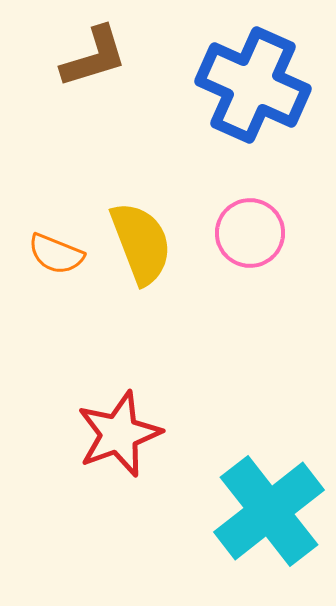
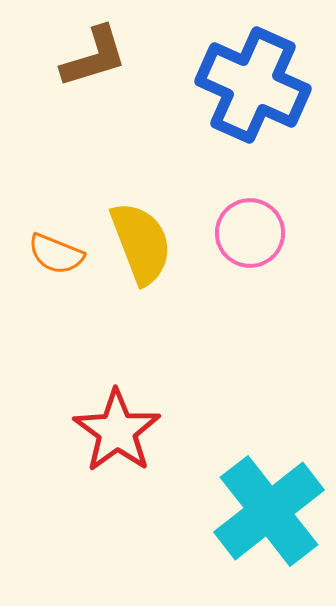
red star: moved 2 px left, 3 px up; rotated 16 degrees counterclockwise
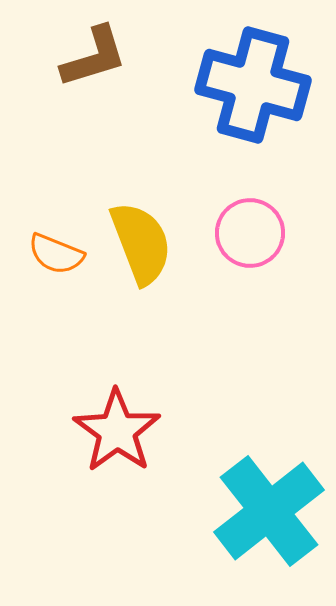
blue cross: rotated 9 degrees counterclockwise
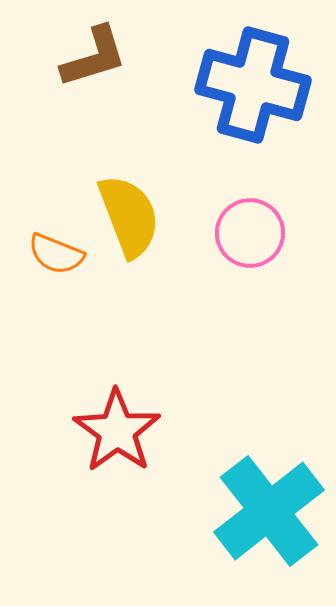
yellow semicircle: moved 12 px left, 27 px up
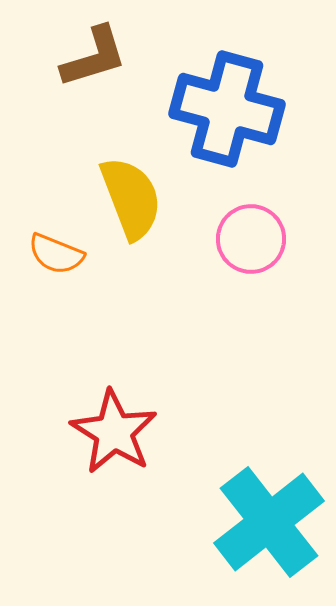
blue cross: moved 26 px left, 24 px down
yellow semicircle: moved 2 px right, 18 px up
pink circle: moved 1 px right, 6 px down
red star: moved 3 px left, 1 px down; rotated 4 degrees counterclockwise
cyan cross: moved 11 px down
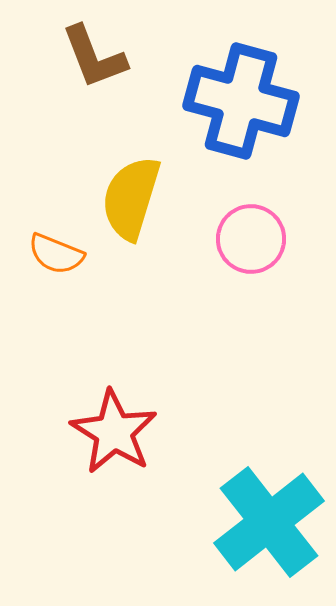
brown L-shape: rotated 86 degrees clockwise
blue cross: moved 14 px right, 8 px up
yellow semicircle: rotated 142 degrees counterclockwise
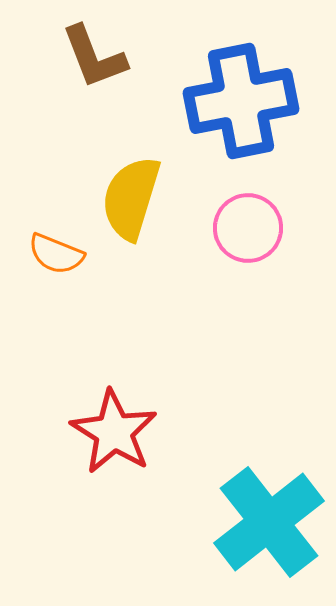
blue cross: rotated 26 degrees counterclockwise
pink circle: moved 3 px left, 11 px up
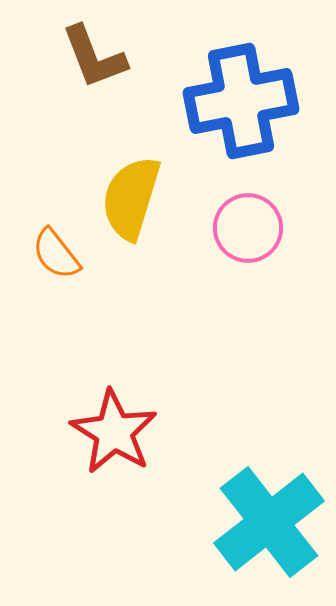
orange semicircle: rotated 30 degrees clockwise
